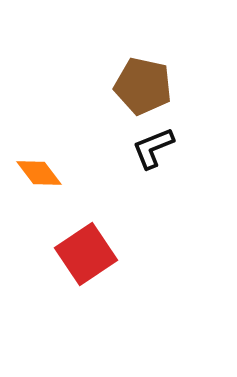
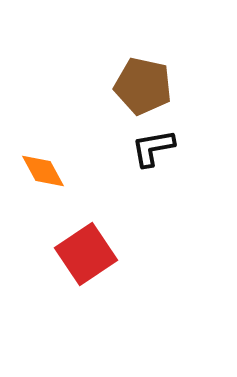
black L-shape: rotated 12 degrees clockwise
orange diamond: moved 4 px right, 2 px up; rotated 9 degrees clockwise
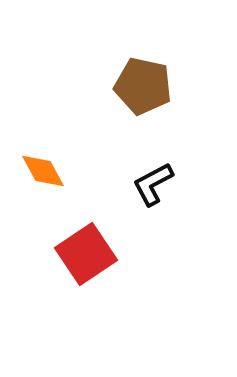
black L-shape: moved 36 px down; rotated 18 degrees counterclockwise
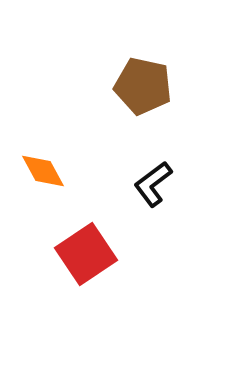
black L-shape: rotated 9 degrees counterclockwise
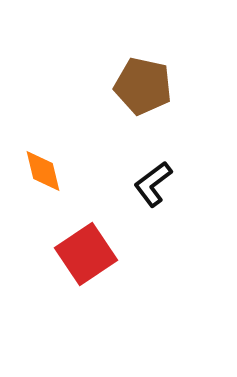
orange diamond: rotated 15 degrees clockwise
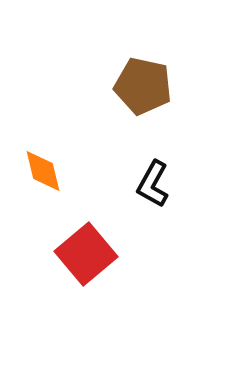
black L-shape: rotated 24 degrees counterclockwise
red square: rotated 6 degrees counterclockwise
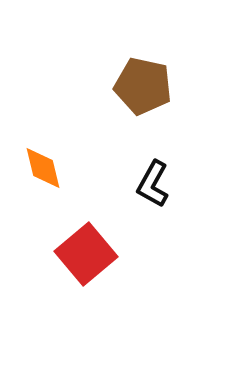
orange diamond: moved 3 px up
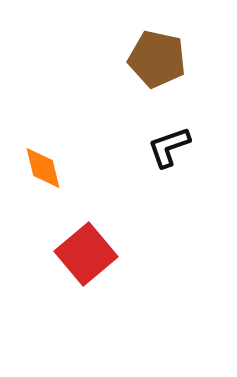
brown pentagon: moved 14 px right, 27 px up
black L-shape: moved 16 px right, 37 px up; rotated 42 degrees clockwise
